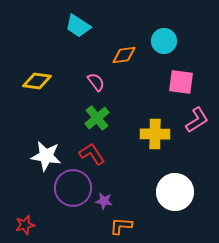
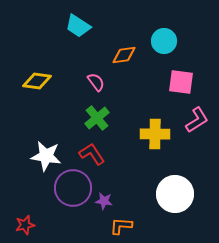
white circle: moved 2 px down
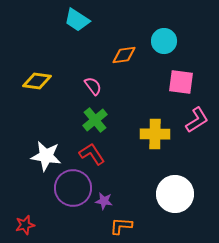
cyan trapezoid: moved 1 px left, 6 px up
pink semicircle: moved 3 px left, 4 px down
green cross: moved 2 px left, 2 px down
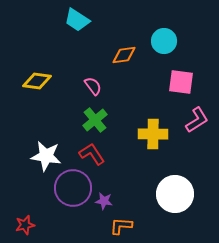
yellow cross: moved 2 px left
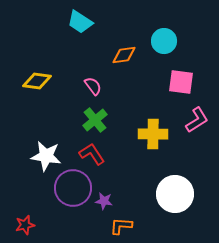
cyan trapezoid: moved 3 px right, 2 px down
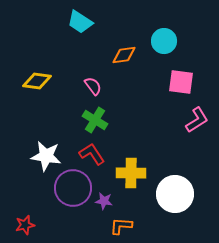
green cross: rotated 20 degrees counterclockwise
yellow cross: moved 22 px left, 39 px down
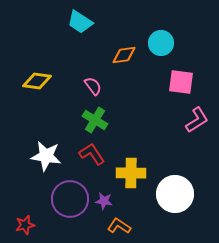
cyan circle: moved 3 px left, 2 px down
purple circle: moved 3 px left, 11 px down
orange L-shape: moved 2 px left; rotated 30 degrees clockwise
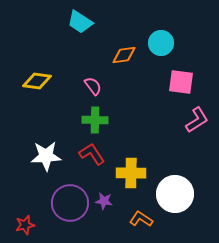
green cross: rotated 30 degrees counterclockwise
white star: rotated 12 degrees counterclockwise
purple circle: moved 4 px down
orange L-shape: moved 22 px right, 7 px up
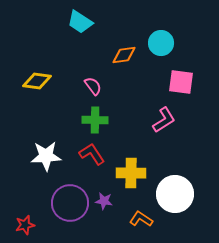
pink L-shape: moved 33 px left
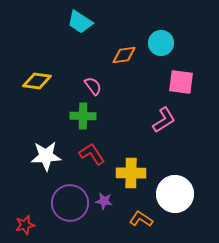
green cross: moved 12 px left, 4 px up
